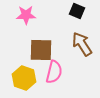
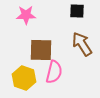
black square: rotated 21 degrees counterclockwise
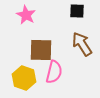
pink star: rotated 30 degrees clockwise
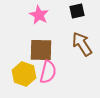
black square: rotated 14 degrees counterclockwise
pink star: moved 13 px right
pink semicircle: moved 6 px left
yellow hexagon: moved 4 px up
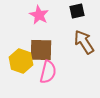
brown arrow: moved 2 px right, 2 px up
yellow hexagon: moved 3 px left, 13 px up
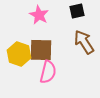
yellow hexagon: moved 2 px left, 7 px up
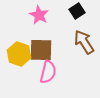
black square: rotated 21 degrees counterclockwise
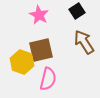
brown square: rotated 15 degrees counterclockwise
yellow hexagon: moved 3 px right, 8 px down
pink semicircle: moved 7 px down
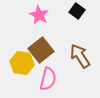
black square: rotated 21 degrees counterclockwise
brown arrow: moved 4 px left, 14 px down
brown square: rotated 25 degrees counterclockwise
yellow hexagon: moved 1 px down; rotated 10 degrees counterclockwise
